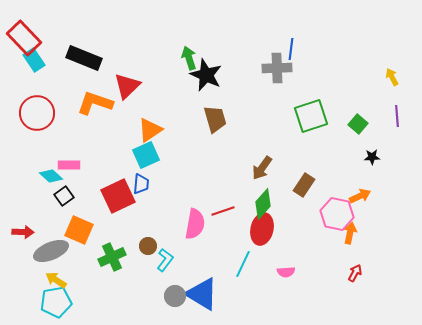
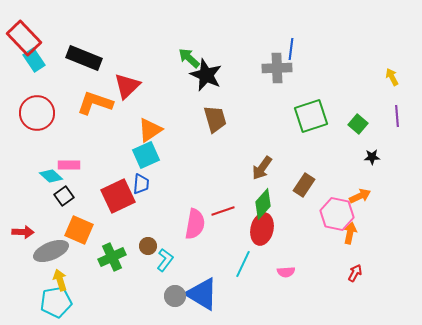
green arrow at (189, 58): rotated 30 degrees counterclockwise
yellow arrow at (56, 280): moved 4 px right; rotated 40 degrees clockwise
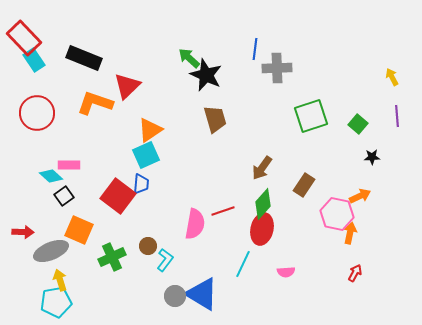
blue line at (291, 49): moved 36 px left
red square at (118, 196): rotated 28 degrees counterclockwise
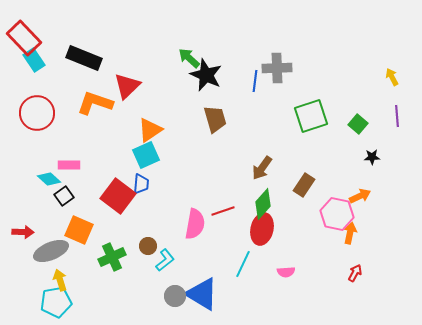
blue line at (255, 49): moved 32 px down
cyan diamond at (51, 176): moved 2 px left, 3 px down
cyan L-shape at (165, 260): rotated 15 degrees clockwise
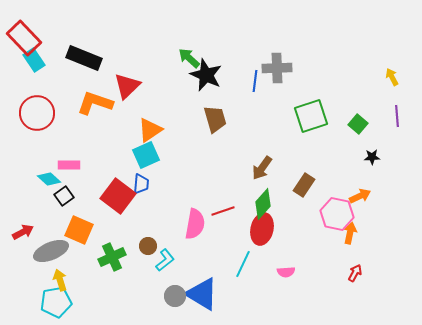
red arrow at (23, 232): rotated 30 degrees counterclockwise
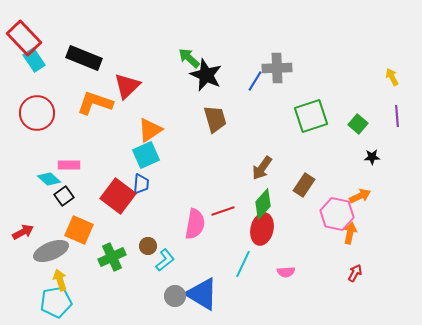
blue line at (255, 81): rotated 25 degrees clockwise
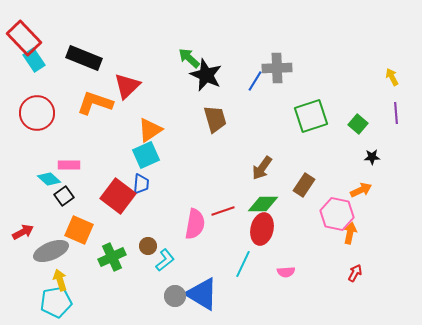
purple line at (397, 116): moved 1 px left, 3 px up
orange arrow at (360, 196): moved 1 px right, 6 px up
green diamond at (263, 204): rotated 48 degrees clockwise
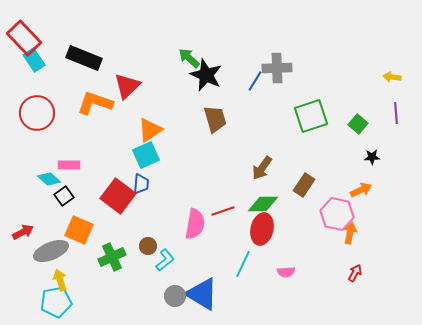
yellow arrow at (392, 77): rotated 54 degrees counterclockwise
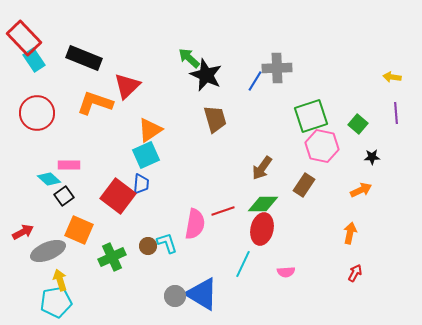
pink hexagon at (337, 214): moved 15 px left, 68 px up
gray ellipse at (51, 251): moved 3 px left
cyan L-shape at (165, 260): moved 2 px right, 17 px up; rotated 70 degrees counterclockwise
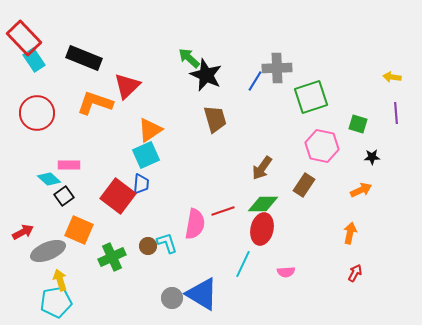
green square at (311, 116): moved 19 px up
green square at (358, 124): rotated 24 degrees counterclockwise
gray circle at (175, 296): moved 3 px left, 2 px down
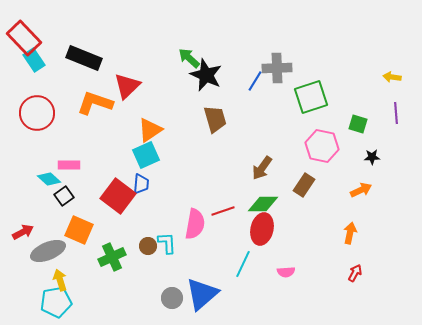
cyan L-shape at (167, 243): rotated 15 degrees clockwise
blue triangle at (202, 294): rotated 48 degrees clockwise
